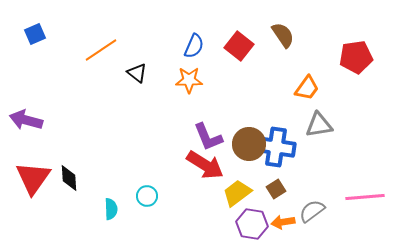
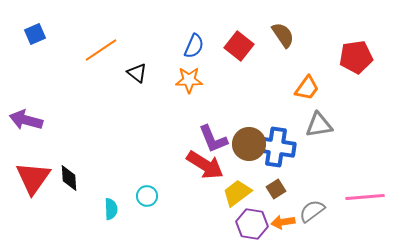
purple L-shape: moved 5 px right, 2 px down
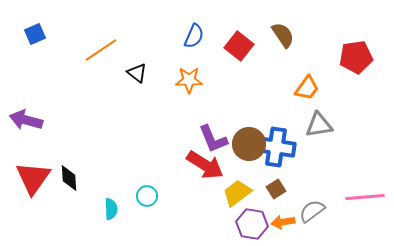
blue semicircle: moved 10 px up
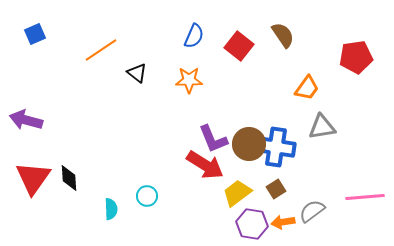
gray triangle: moved 3 px right, 2 px down
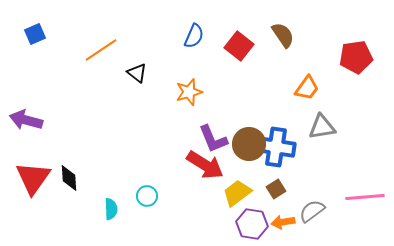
orange star: moved 12 px down; rotated 16 degrees counterclockwise
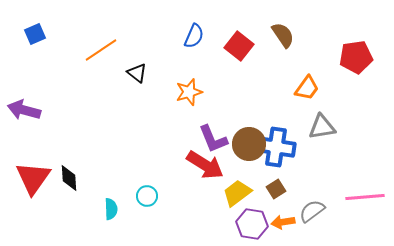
purple arrow: moved 2 px left, 10 px up
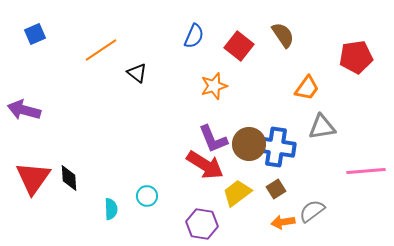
orange star: moved 25 px right, 6 px up
pink line: moved 1 px right, 26 px up
purple hexagon: moved 50 px left
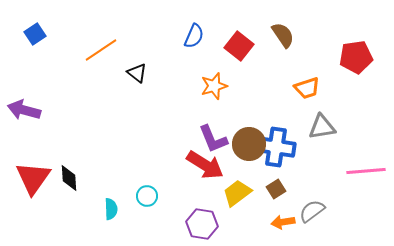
blue square: rotated 10 degrees counterclockwise
orange trapezoid: rotated 36 degrees clockwise
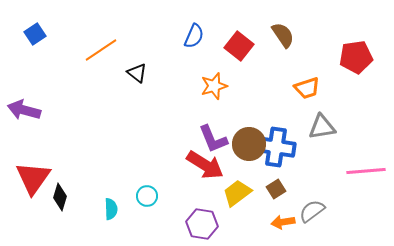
black diamond: moved 9 px left, 19 px down; rotated 20 degrees clockwise
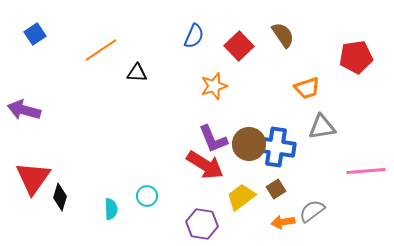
red square: rotated 8 degrees clockwise
black triangle: rotated 35 degrees counterclockwise
yellow trapezoid: moved 4 px right, 4 px down
